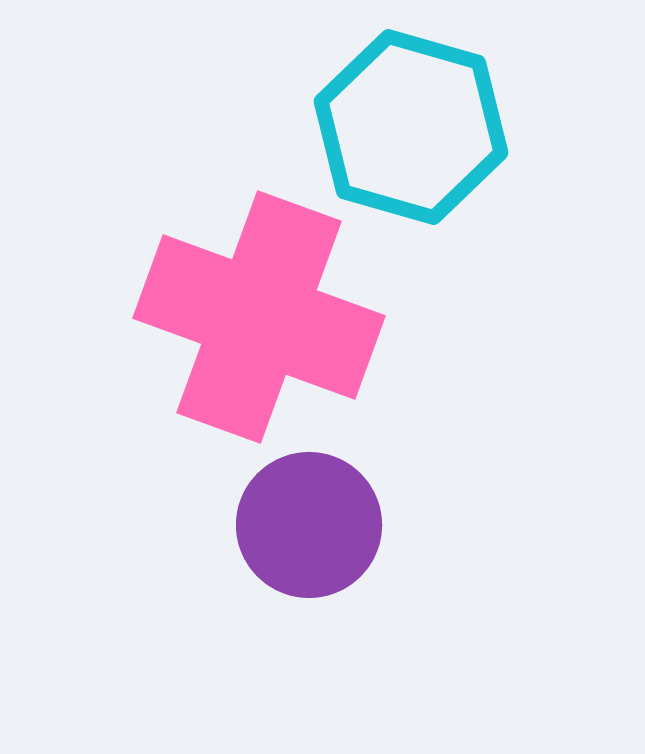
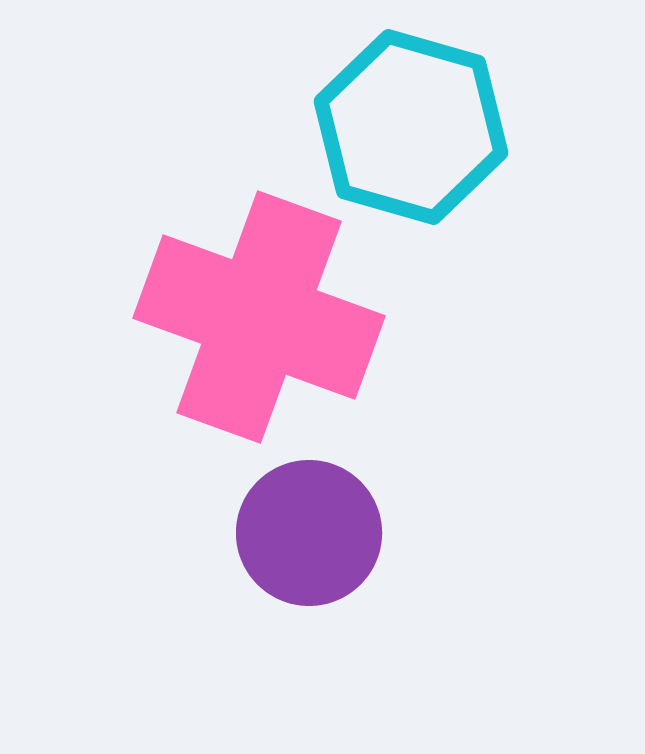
purple circle: moved 8 px down
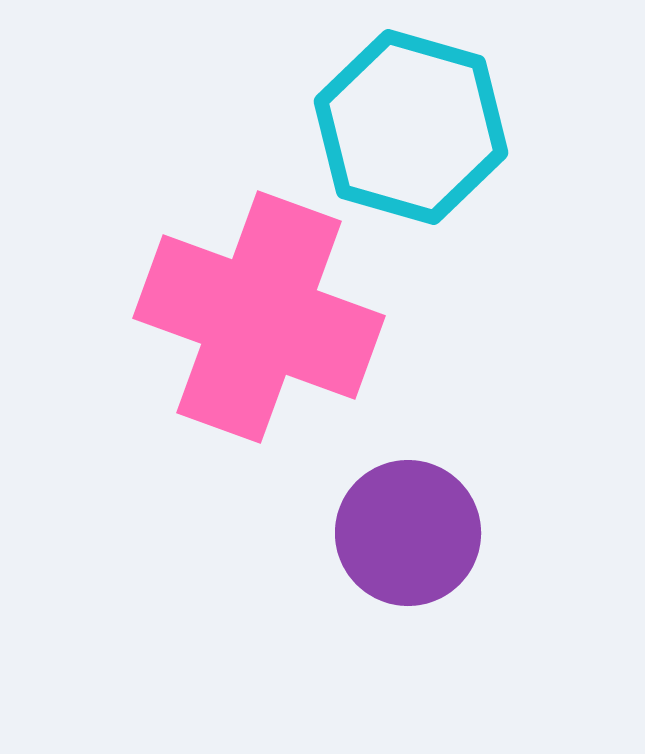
purple circle: moved 99 px right
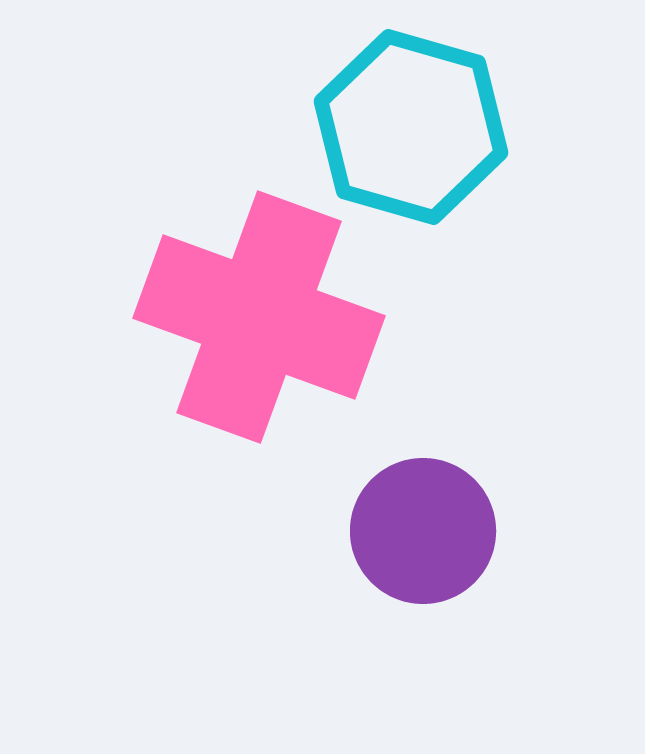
purple circle: moved 15 px right, 2 px up
